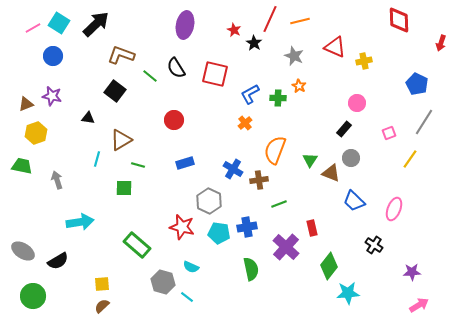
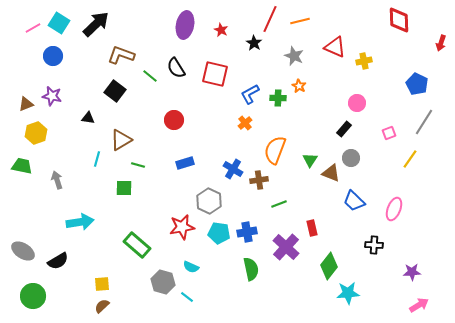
red star at (234, 30): moved 13 px left
red star at (182, 227): rotated 25 degrees counterclockwise
blue cross at (247, 227): moved 5 px down
black cross at (374, 245): rotated 30 degrees counterclockwise
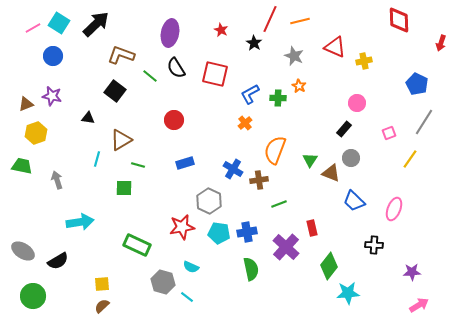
purple ellipse at (185, 25): moved 15 px left, 8 px down
green rectangle at (137, 245): rotated 16 degrees counterclockwise
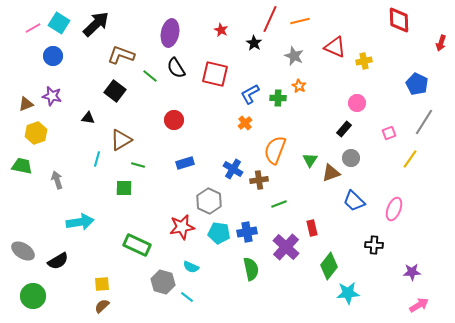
brown triangle at (331, 173): rotated 42 degrees counterclockwise
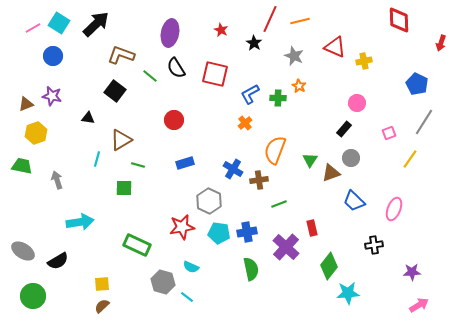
black cross at (374, 245): rotated 12 degrees counterclockwise
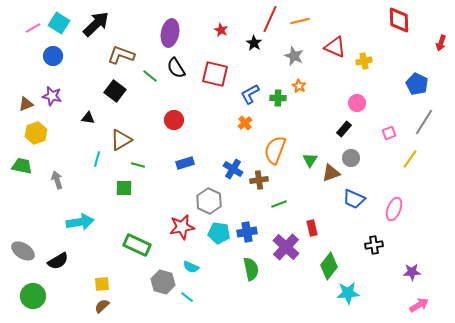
blue trapezoid at (354, 201): moved 2 px up; rotated 20 degrees counterclockwise
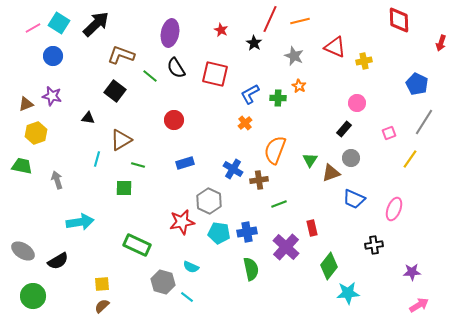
red star at (182, 227): moved 5 px up
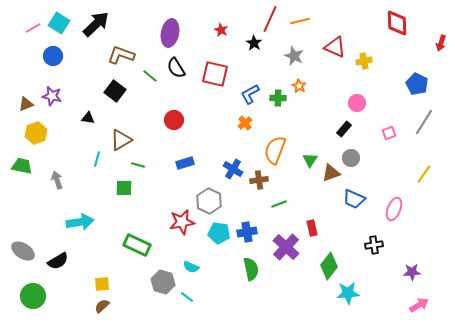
red diamond at (399, 20): moved 2 px left, 3 px down
yellow line at (410, 159): moved 14 px right, 15 px down
